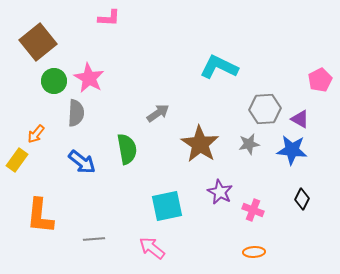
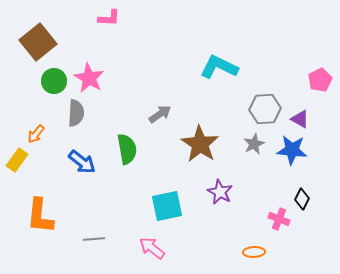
gray arrow: moved 2 px right, 1 px down
gray star: moved 5 px right; rotated 15 degrees counterclockwise
pink cross: moved 26 px right, 9 px down
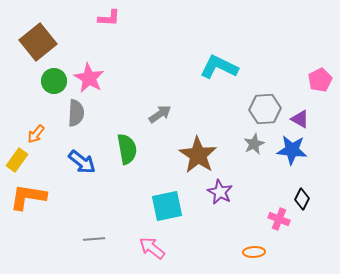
brown star: moved 2 px left, 11 px down
orange L-shape: moved 12 px left, 19 px up; rotated 93 degrees clockwise
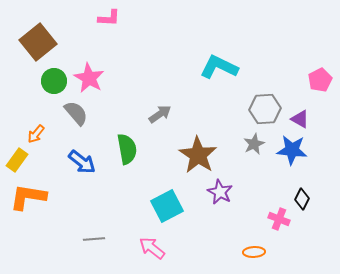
gray semicircle: rotated 44 degrees counterclockwise
cyan square: rotated 16 degrees counterclockwise
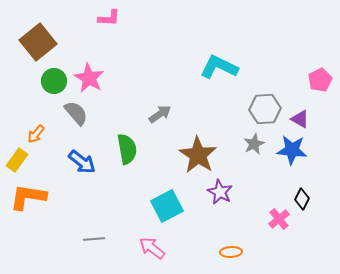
pink cross: rotated 30 degrees clockwise
orange ellipse: moved 23 px left
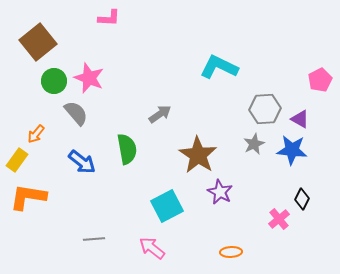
pink star: rotated 8 degrees counterclockwise
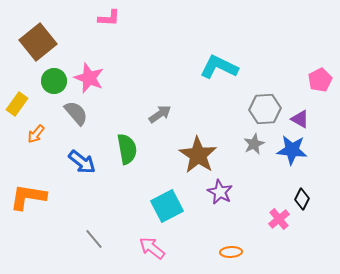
yellow rectangle: moved 56 px up
gray line: rotated 55 degrees clockwise
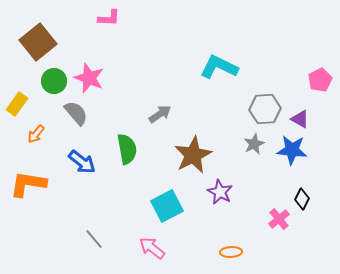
brown star: moved 5 px left; rotated 12 degrees clockwise
orange L-shape: moved 13 px up
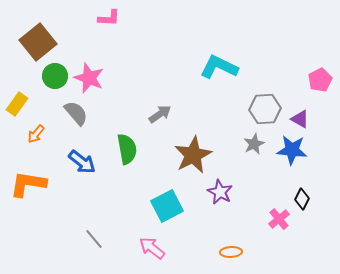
green circle: moved 1 px right, 5 px up
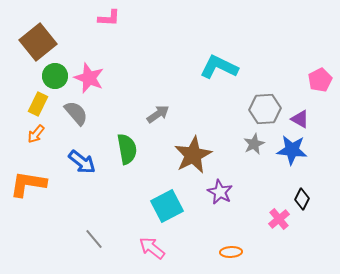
yellow rectangle: moved 21 px right; rotated 10 degrees counterclockwise
gray arrow: moved 2 px left
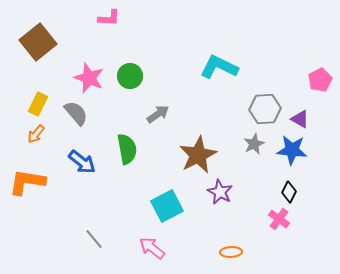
green circle: moved 75 px right
brown star: moved 5 px right
orange L-shape: moved 1 px left, 2 px up
black diamond: moved 13 px left, 7 px up
pink cross: rotated 15 degrees counterclockwise
